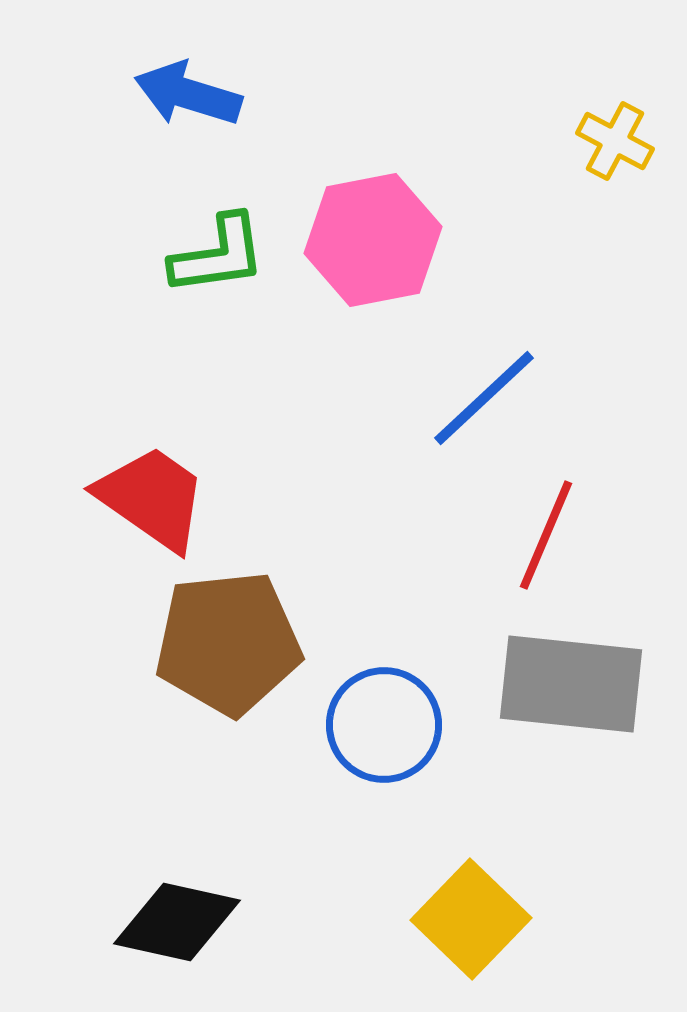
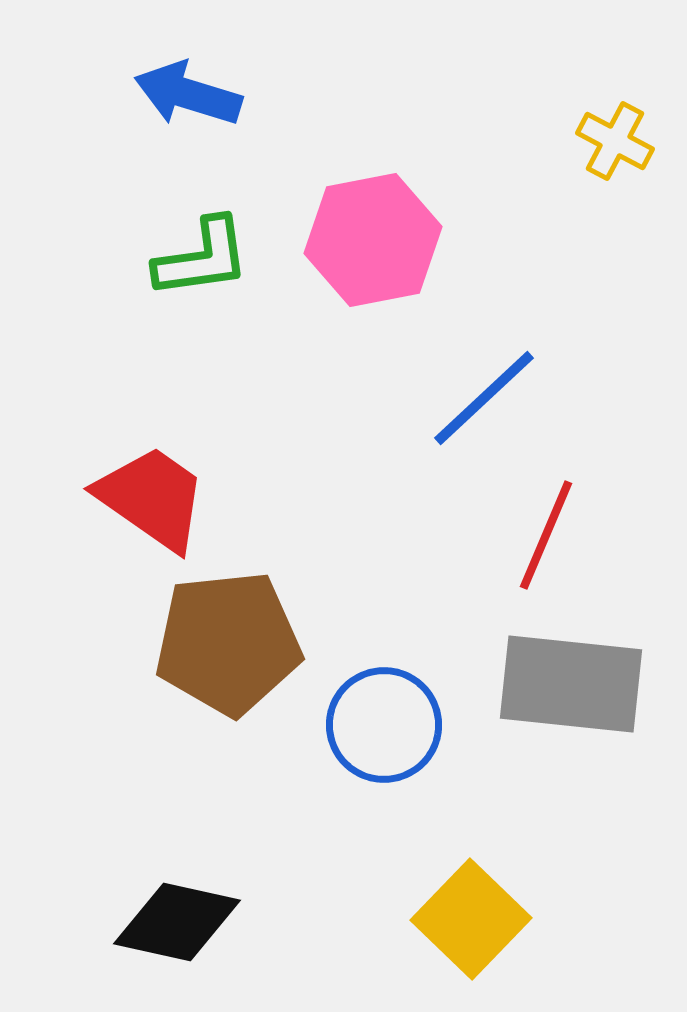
green L-shape: moved 16 px left, 3 px down
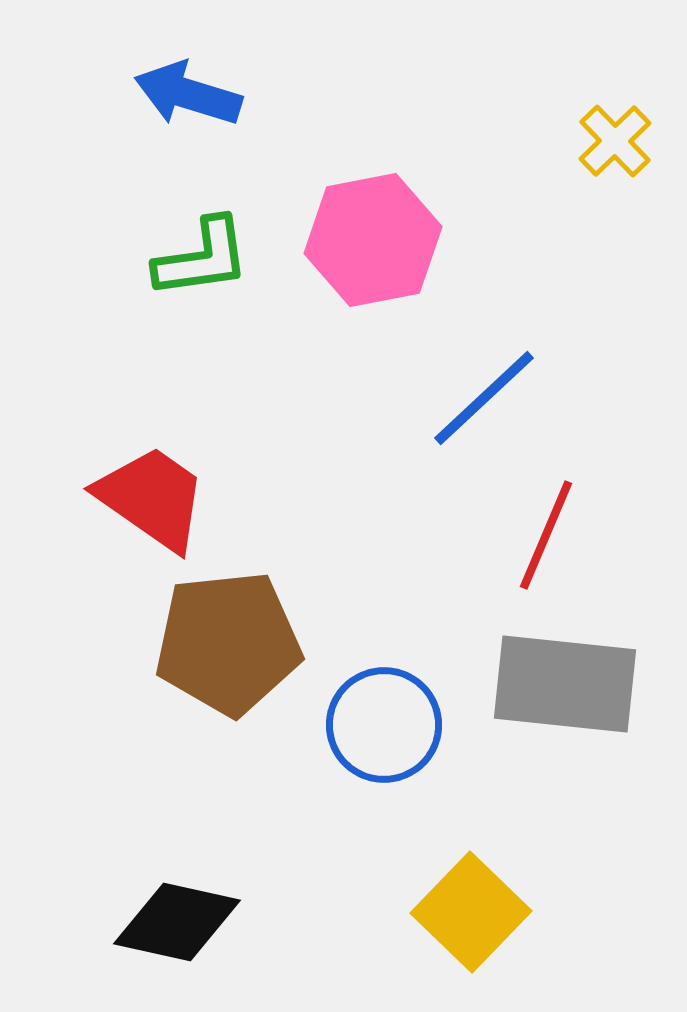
yellow cross: rotated 18 degrees clockwise
gray rectangle: moved 6 px left
yellow square: moved 7 px up
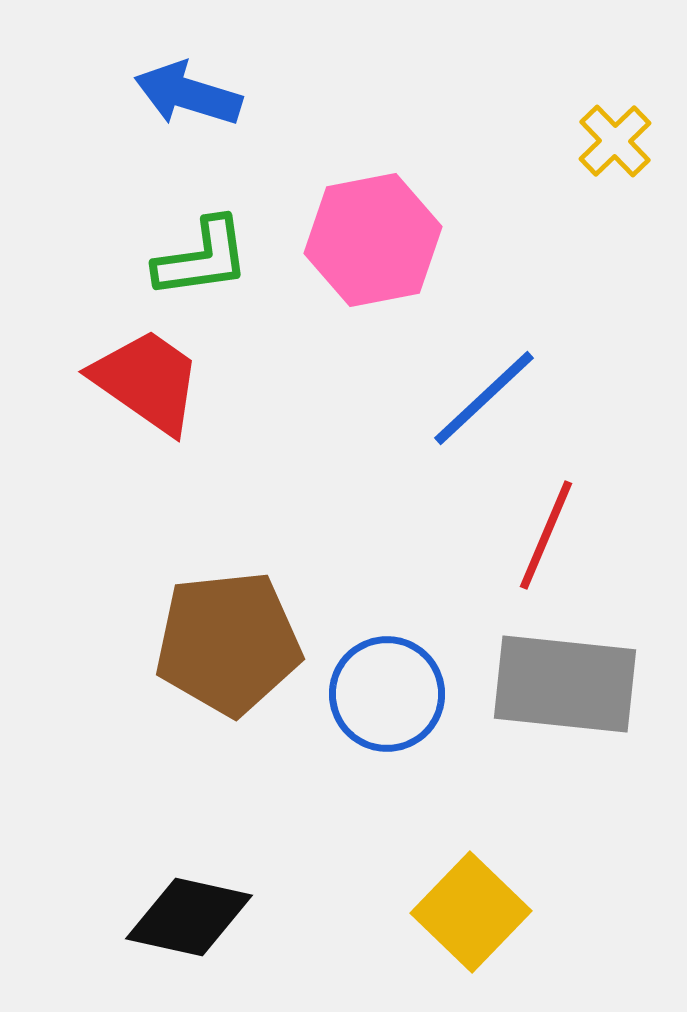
red trapezoid: moved 5 px left, 117 px up
blue circle: moved 3 px right, 31 px up
black diamond: moved 12 px right, 5 px up
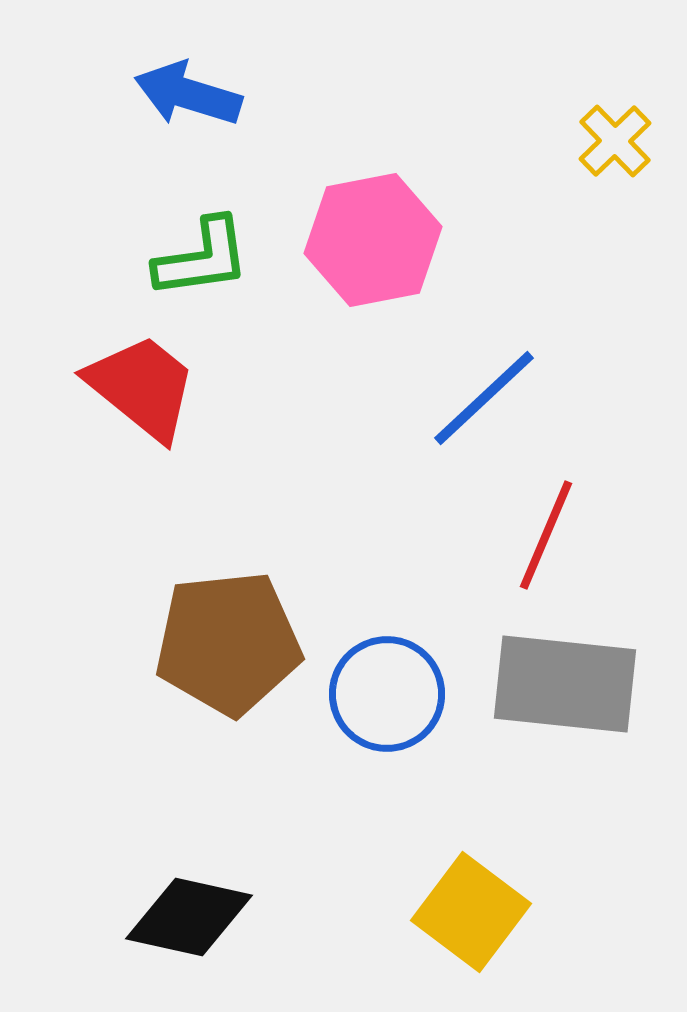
red trapezoid: moved 5 px left, 6 px down; rotated 4 degrees clockwise
yellow square: rotated 7 degrees counterclockwise
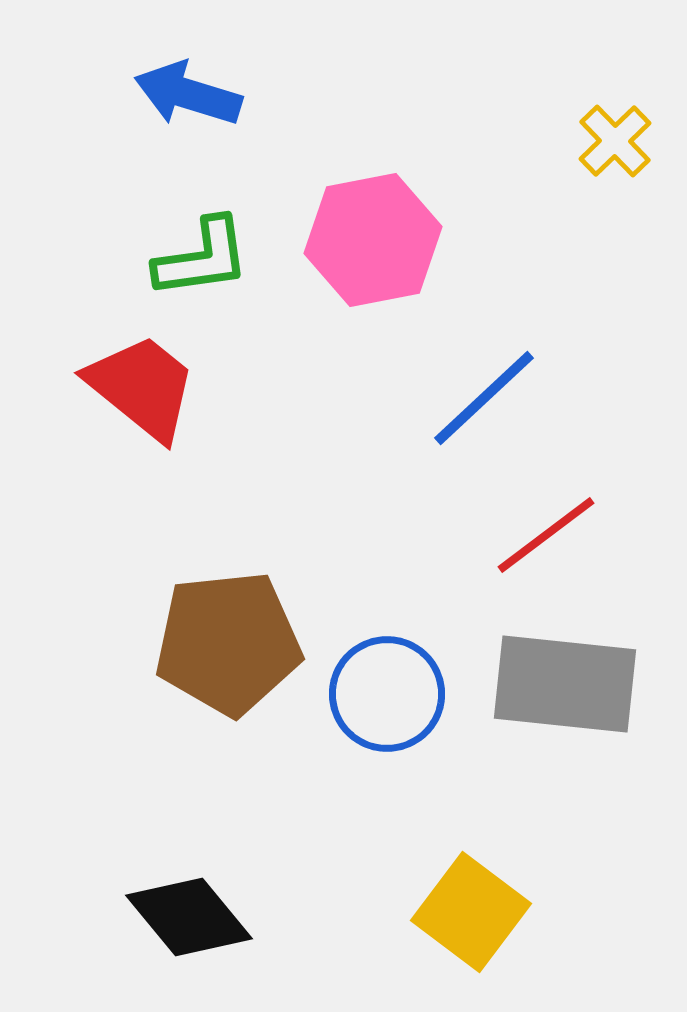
red line: rotated 30 degrees clockwise
black diamond: rotated 38 degrees clockwise
